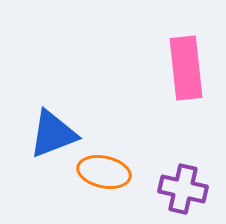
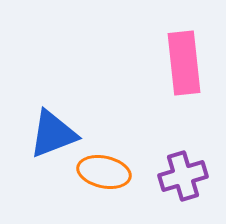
pink rectangle: moved 2 px left, 5 px up
purple cross: moved 13 px up; rotated 30 degrees counterclockwise
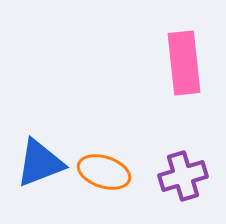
blue triangle: moved 13 px left, 29 px down
orange ellipse: rotated 6 degrees clockwise
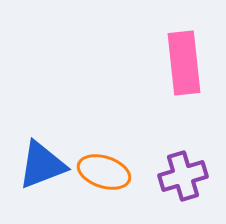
blue triangle: moved 2 px right, 2 px down
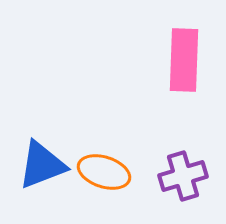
pink rectangle: moved 3 px up; rotated 8 degrees clockwise
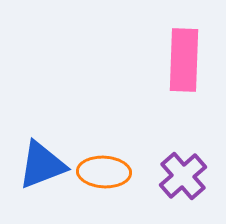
orange ellipse: rotated 15 degrees counterclockwise
purple cross: rotated 24 degrees counterclockwise
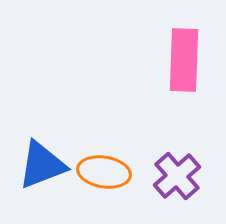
orange ellipse: rotated 6 degrees clockwise
purple cross: moved 6 px left
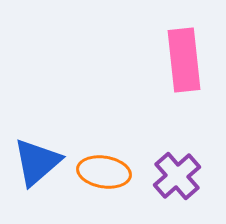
pink rectangle: rotated 8 degrees counterclockwise
blue triangle: moved 5 px left, 3 px up; rotated 20 degrees counterclockwise
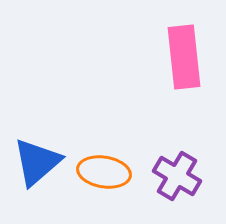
pink rectangle: moved 3 px up
purple cross: rotated 18 degrees counterclockwise
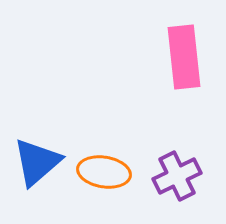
purple cross: rotated 33 degrees clockwise
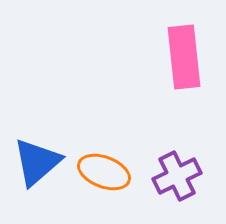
orange ellipse: rotated 12 degrees clockwise
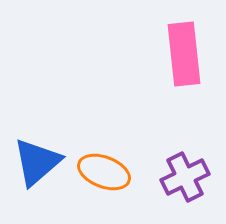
pink rectangle: moved 3 px up
purple cross: moved 8 px right, 1 px down
